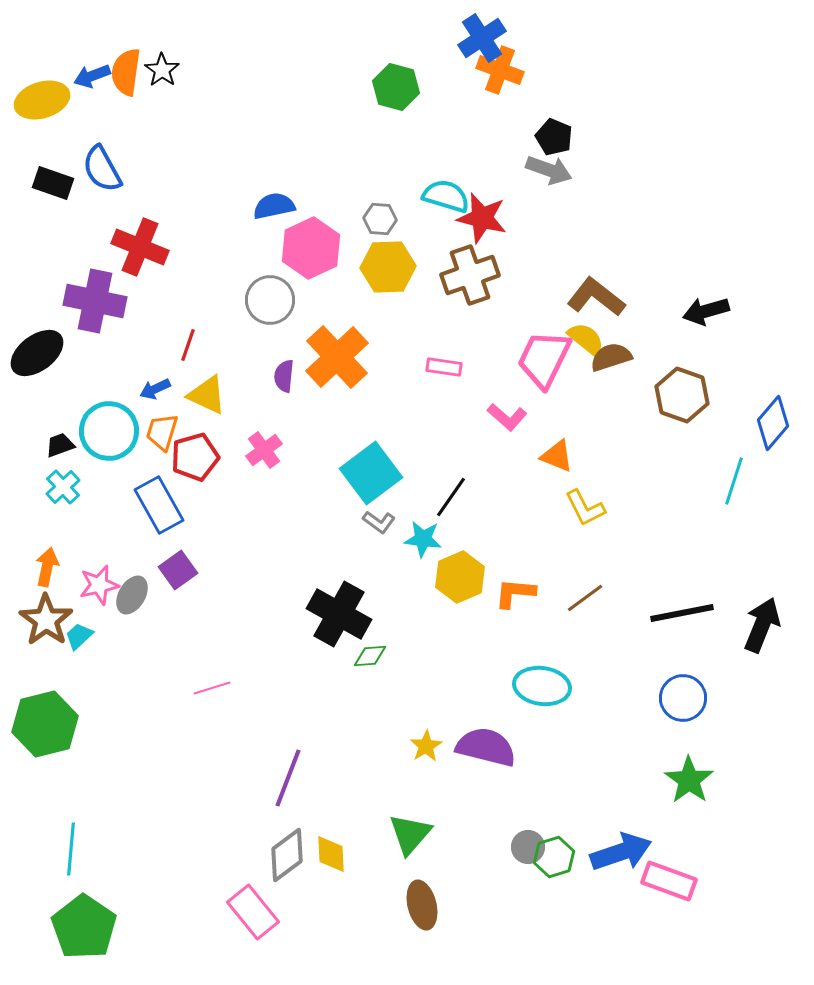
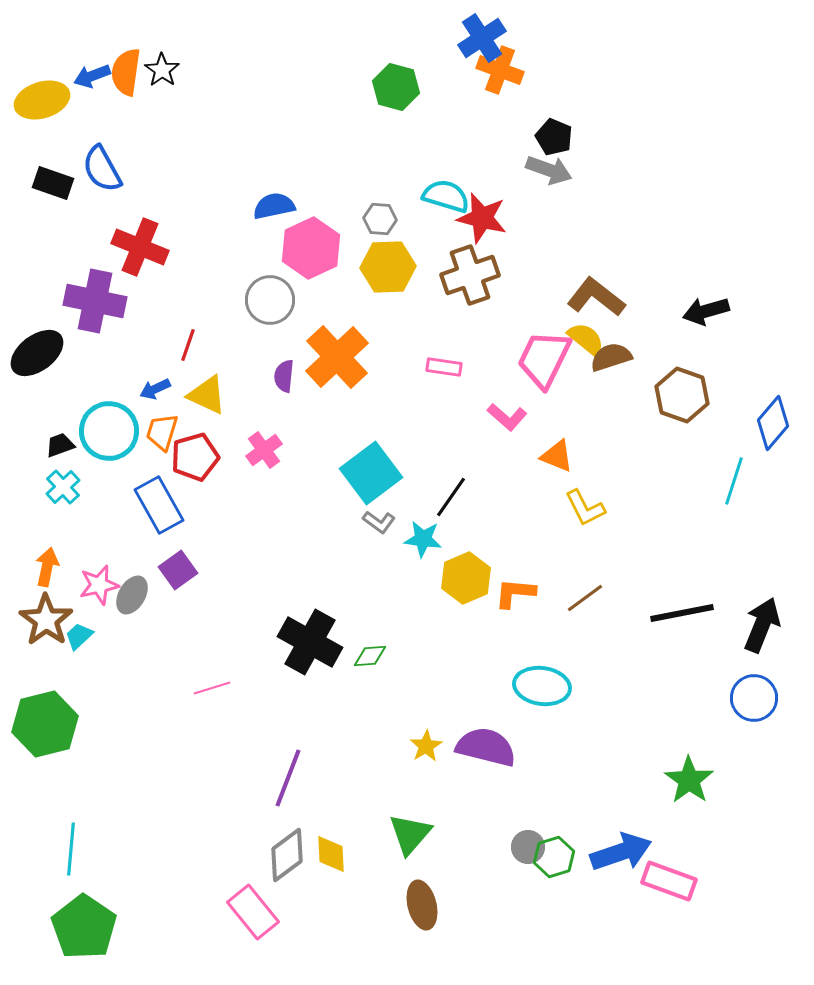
yellow hexagon at (460, 577): moved 6 px right, 1 px down
black cross at (339, 614): moved 29 px left, 28 px down
blue circle at (683, 698): moved 71 px right
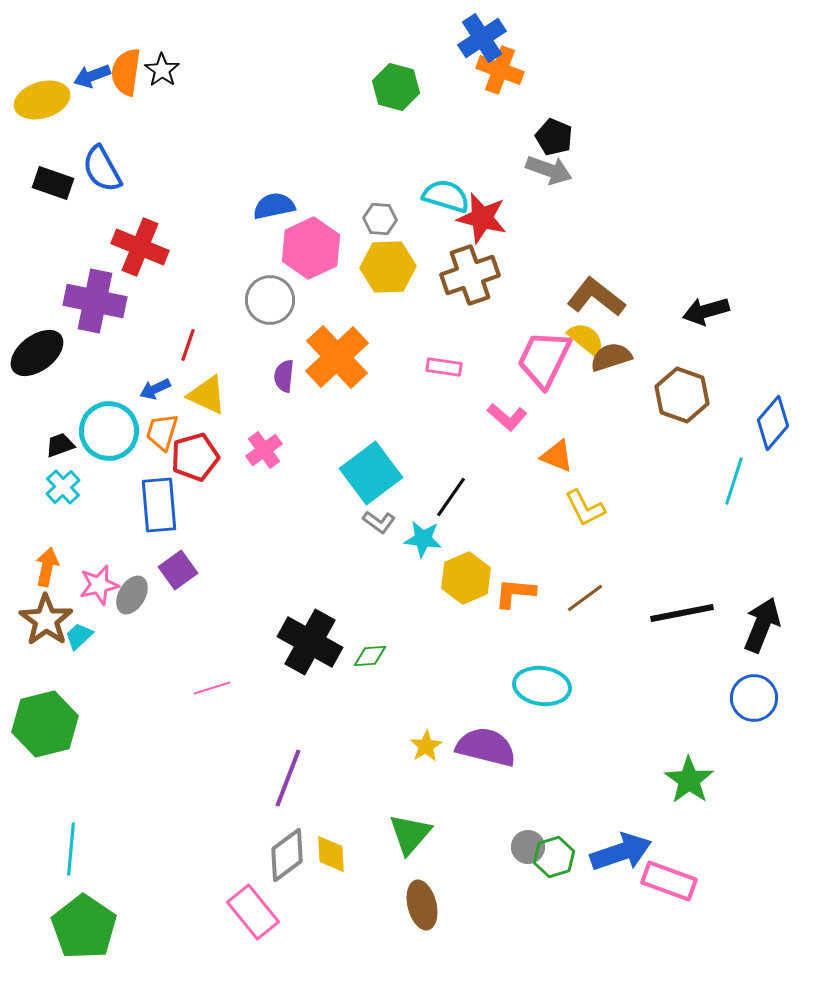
blue rectangle at (159, 505): rotated 24 degrees clockwise
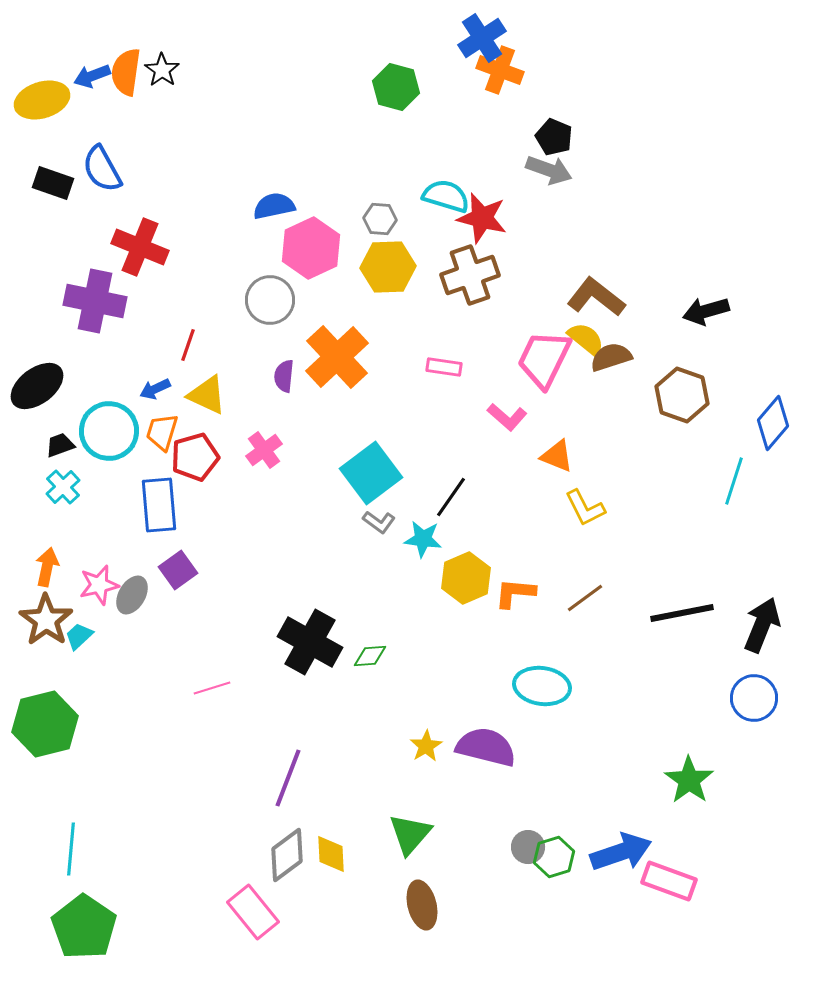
black ellipse at (37, 353): moved 33 px down
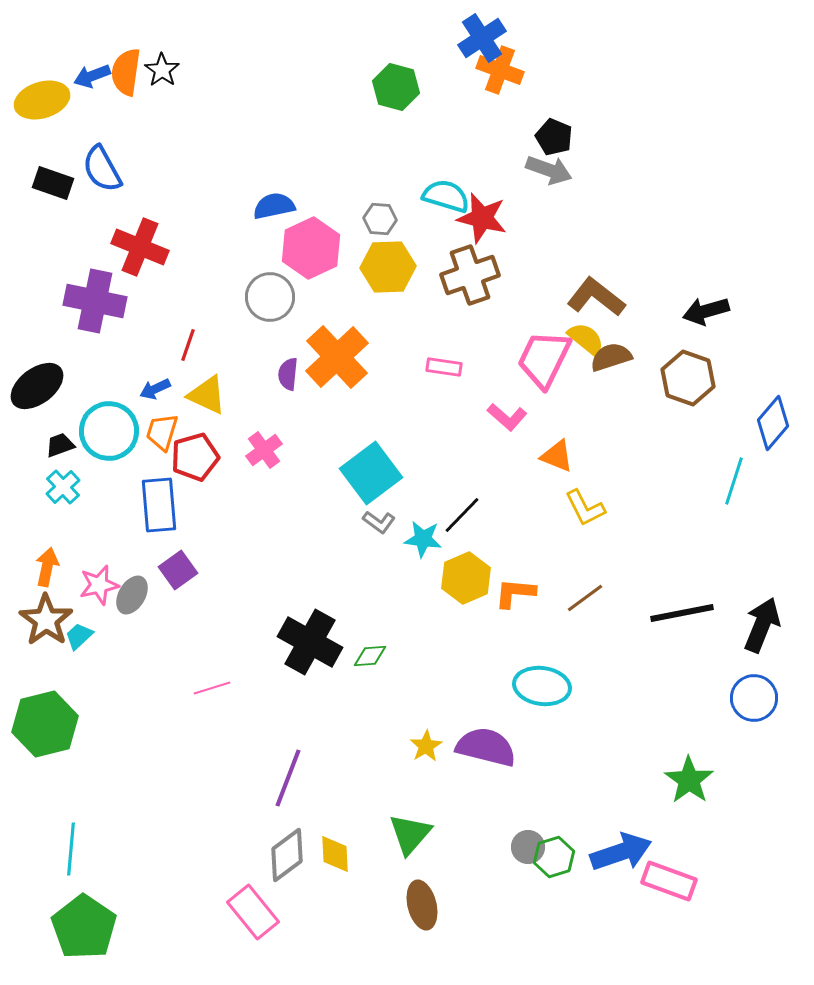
gray circle at (270, 300): moved 3 px up
purple semicircle at (284, 376): moved 4 px right, 2 px up
brown hexagon at (682, 395): moved 6 px right, 17 px up
black line at (451, 497): moved 11 px right, 18 px down; rotated 9 degrees clockwise
yellow diamond at (331, 854): moved 4 px right
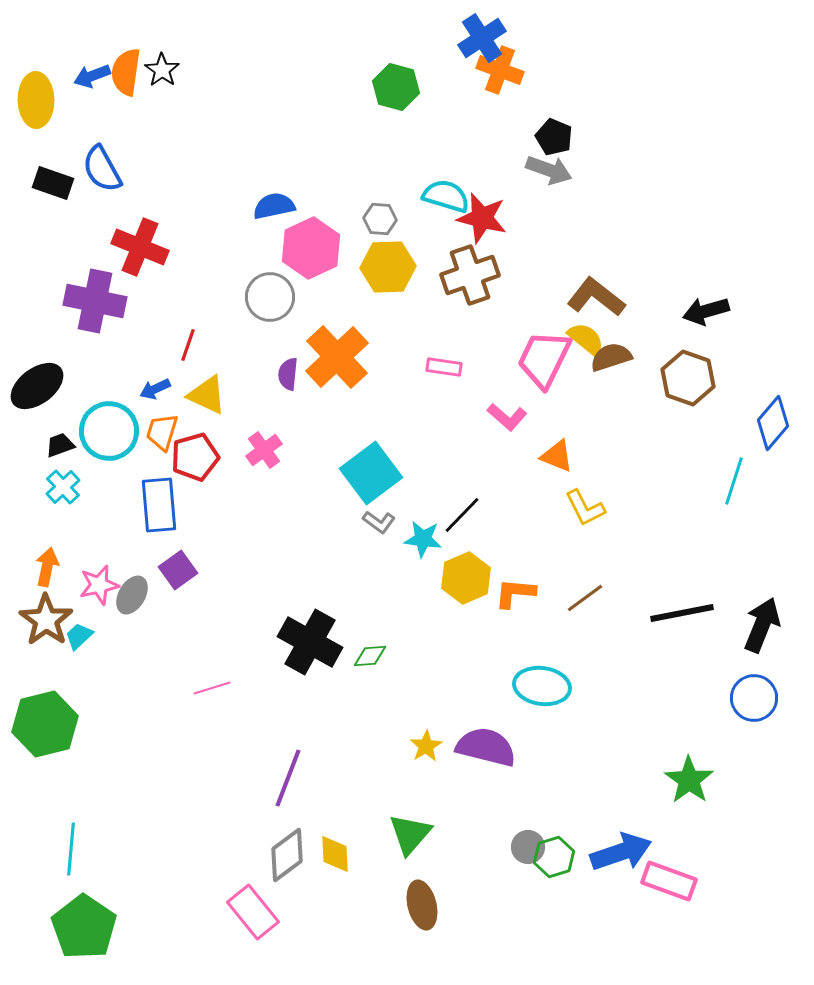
yellow ellipse at (42, 100): moved 6 px left; rotated 74 degrees counterclockwise
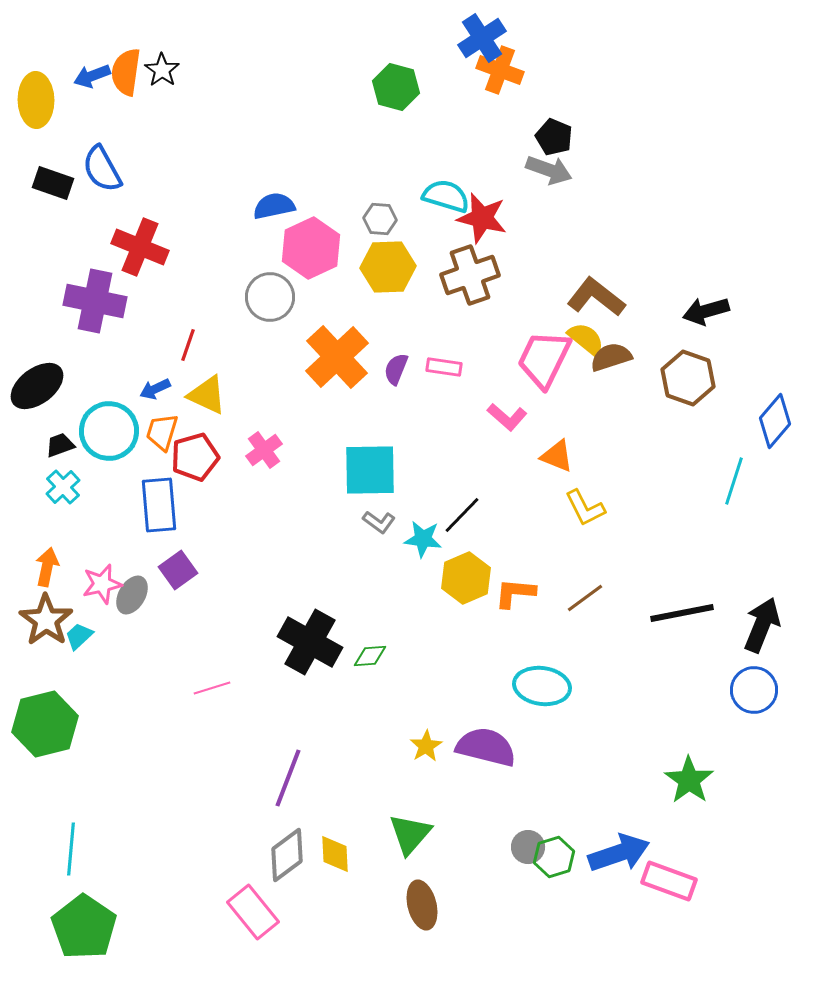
purple semicircle at (288, 374): moved 108 px right, 5 px up; rotated 16 degrees clockwise
blue diamond at (773, 423): moved 2 px right, 2 px up
cyan square at (371, 473): moved 1 px left, 3 px up; rotated 36 degrees clockwise
pink star at (99, 585): moved 3 px right, 1 px up
blue circle at (754, 698): moved 8 px up
blue arrow at (621, 852): moved 2 px left, 1 px down
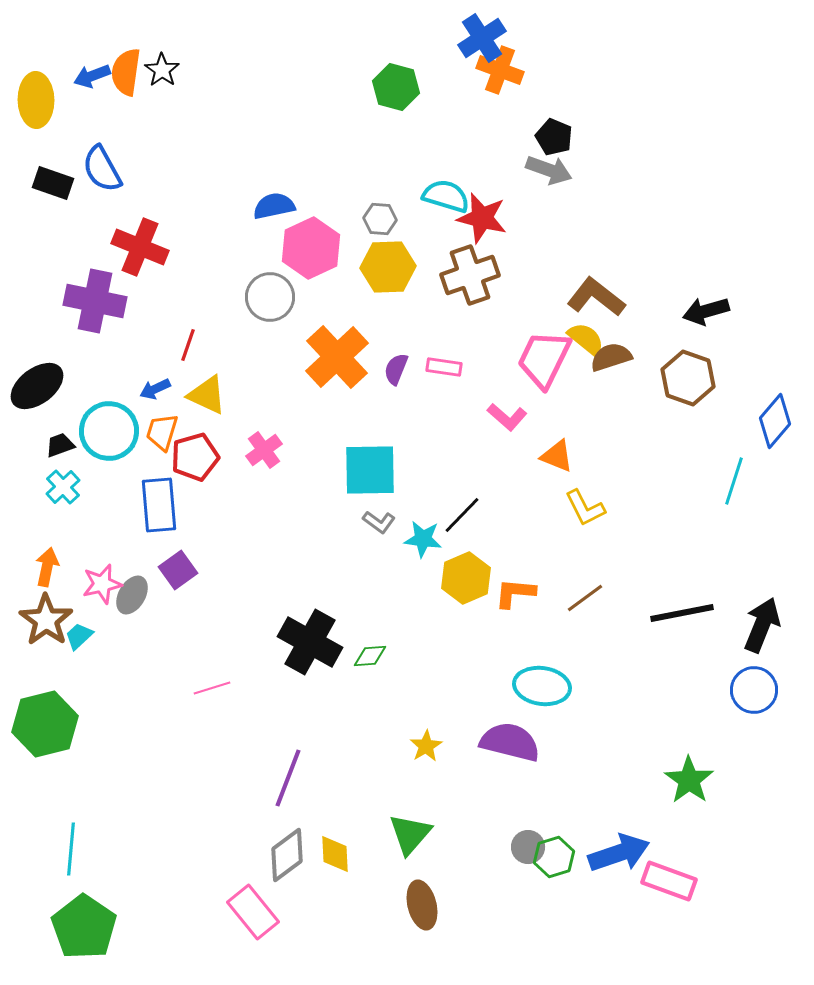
purple semicircle at (486, 747): moved 24 px right, 5 px up
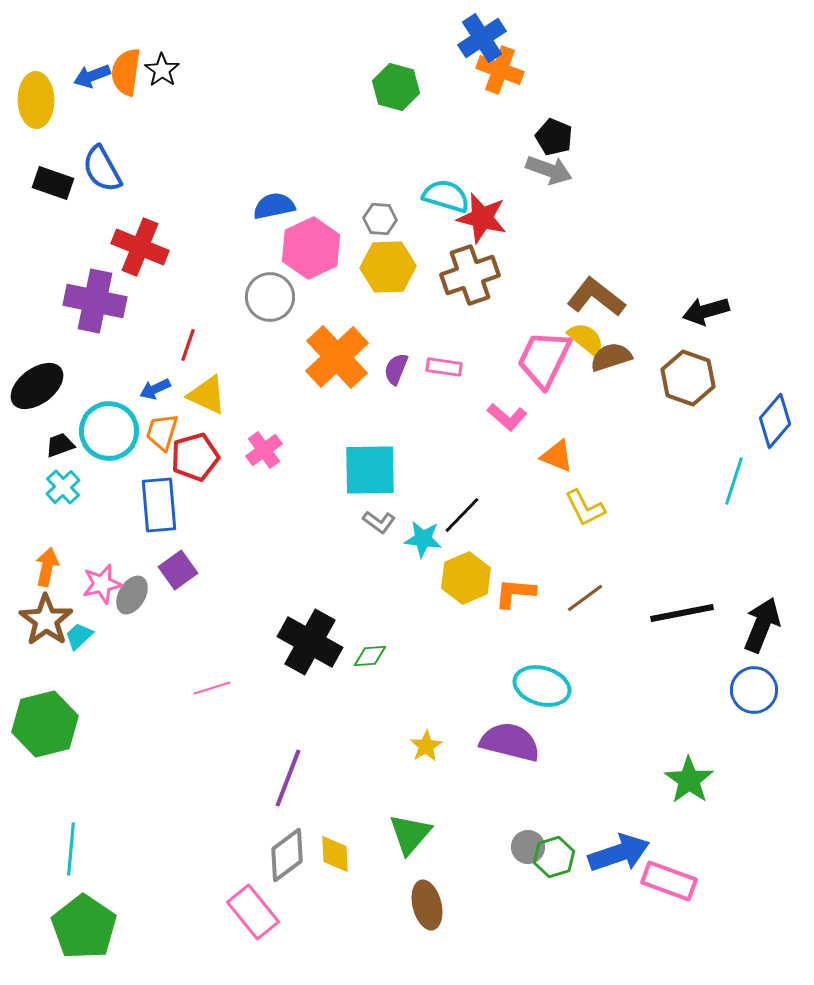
cyan ellipse at (542, 686): rotated 8 degrees clockwise
brown ellipse at (422, 905): moved 5 px right
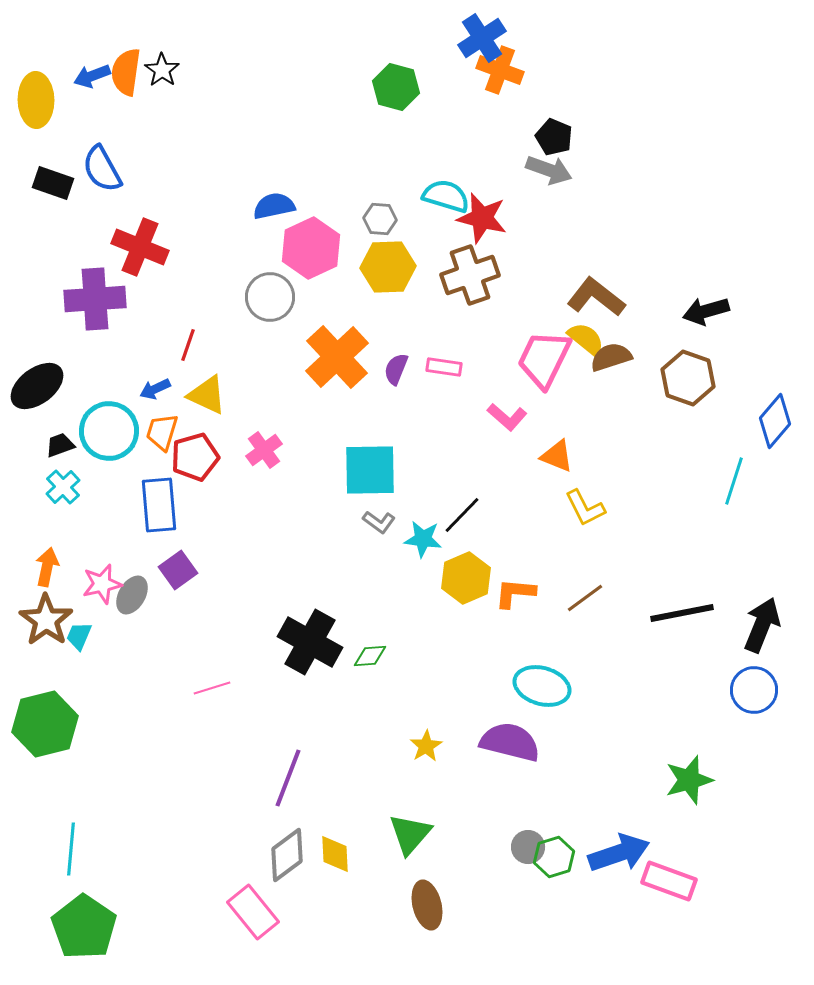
purple cross at (95, 301): moved 2 px up; rotated 16 degrees counterclockwise
cyan trapezoid at (79, 636): rotated 24 degrees counterclockwise
green star at (689, 780): rotated 21 degrees clockwise
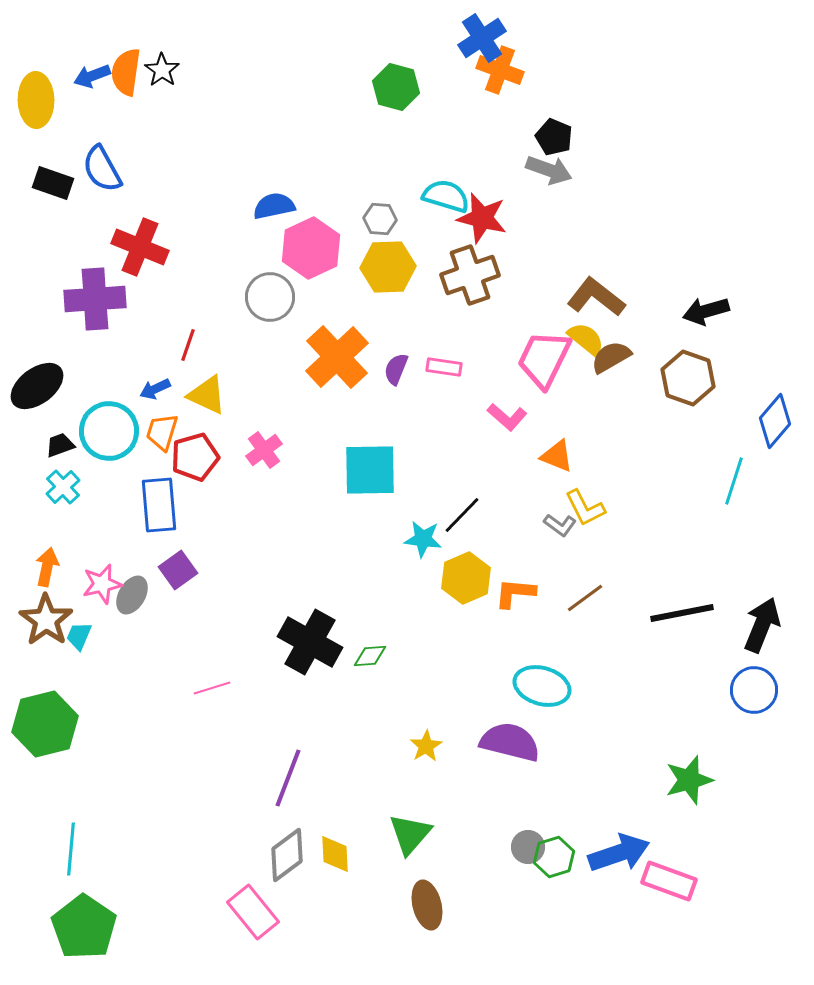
brown semicircle at (611, 357): rotated 12 degrees counterclockwise
gray L-shape at (379, 522): moved 181 px right, 3 px down
